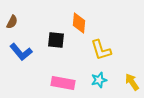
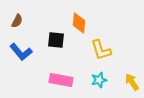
brown semicircle: moved 5 px right, 1 px up
pink rectangle: moved 2 px left, 3 px up
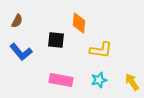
yellow L-shape: rotated 65 degrees counterclockwise
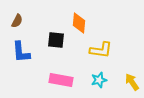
blue L-shape: rotated 35 degrees clockwise
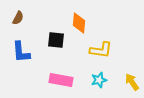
brown semicircle: moved 1 px right, 3 px up
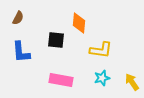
cyan star: moved 3 px right, 2 px up
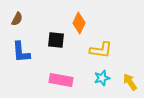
brown semicircle: moved 1 px left, 1 px down
orange diamond: rotated 20 degrees clockwise
yellow arrow: moved 2 px left
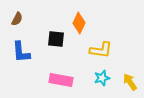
black square: moved 1 px up
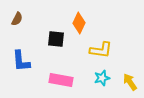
blue L-shape: moved 9 px down
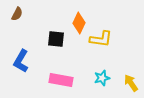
brown semicircle: moved 5 px up
yellow L-shape: moved 11 px up
blue L-shape: rotated 35 degrees clockwise
yellow arrow: moved 1 px right, 1 px down
